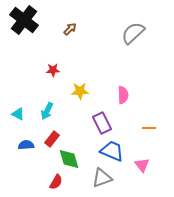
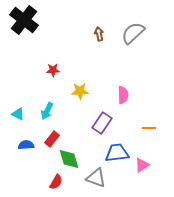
brown arrow: moved 29 px right, 5 px down; rotated 56 degrees counterclockwise
purple rectangle: rotated 60 degrees clockwise
blue trapezoid: moved 5 px right, 2 px down; rotated 30 degrees counterclockwise
pink triangle: rotated 35 degrees clockwise
gray triangle: moved 6 px left; rotated 40 degrees clockwise
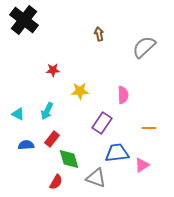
gray semicircle: moved 11 px right, 14 px down
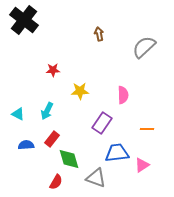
orange line: moved 2 px left, 1 px down
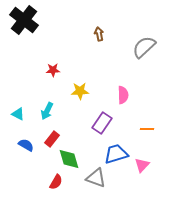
blue semicircle: rotated 35 degrees clockwise
blue trapezoid: moved 1 px left, 1 px down; rotated 10 degrees counterclockwise
pink triangle: rotated 14 degrees counterclockwise
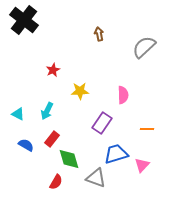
red star: rotated 24 degrees counterclockwise
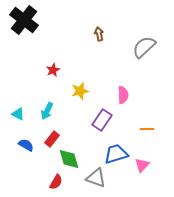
yellow star: rotated 12 degrees counterclockwise
purple rectangle: moved 3 px up
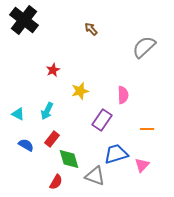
brown arrow: moved 8 px left, 5 px up; rotated 32 degrees counterclockwise
gray triangle: moved 1 px left, 2 px up
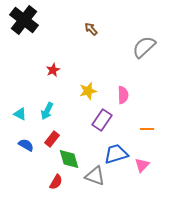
yellow star: moved 8 px right
cyan triangle: moved 2 px right
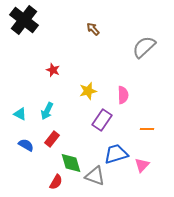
brown arrow: moved 2 px right
red star: rotated 24 degrees counterclockwise
green diamond: moved 2 px right, 4 px down
